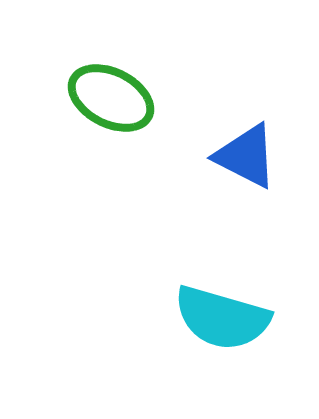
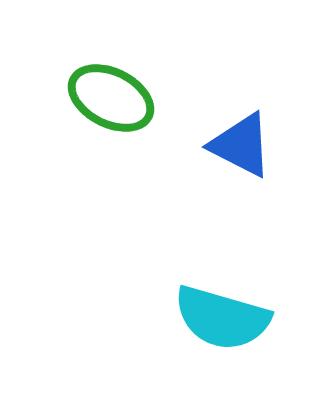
blue triangle: moved 5 px left, 11 px up
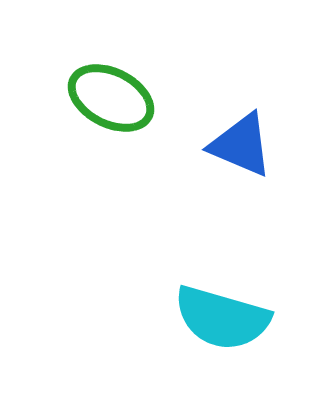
blue triangle: rotated 4 degrees counterclockwise
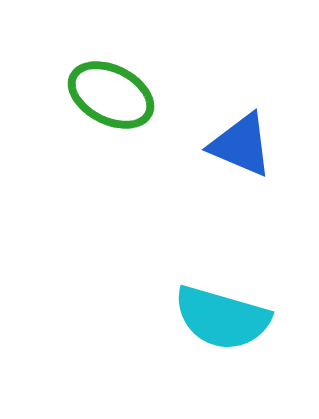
green ellipse: moved 3 px up
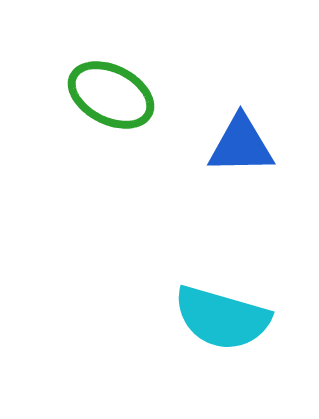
blue triangle: rotated 24 degrees counterclockwise
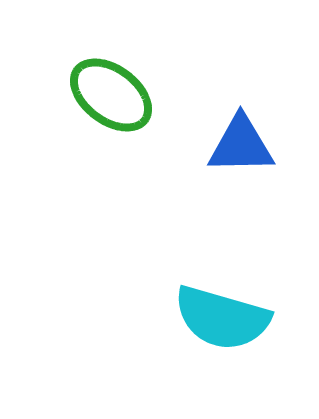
green ellipse: rotated 10 degrees clockwise
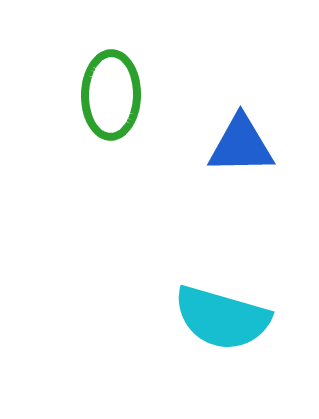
green ellipse: rotated 54 degrees clockwise
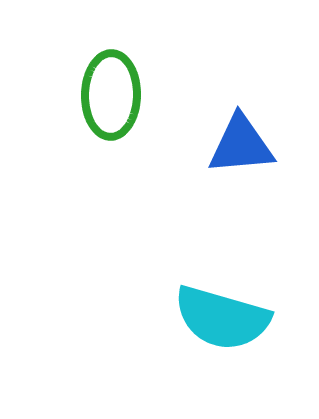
blue triangle: rotated 4 degrees counterclockwise
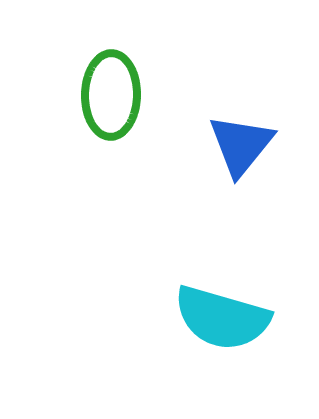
blue triangle: rotated 46 degrees counterclockwise
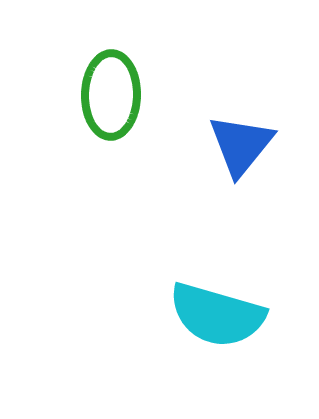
cyan semicircle: moved 5 px left, 3 px up
